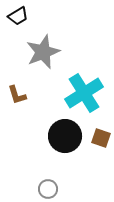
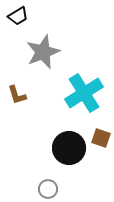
black circle: moved 4 px right, 12 px down
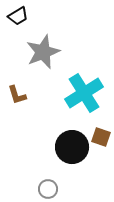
brown square: moved 1 px up
black circle: moved 3 px right, 1 px up
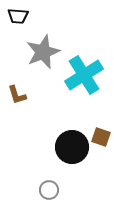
black trapezoid: rotated 35 degrees clockwise
cyan cross: moved 18 px up
gray circle: moved 1 px right, 1 px down
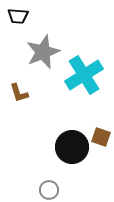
brown L-shape: moved 2 px right, 2 px up
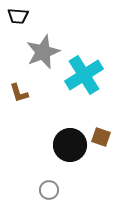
black circle: moved 2 px left, 2 px up
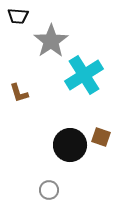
gray star: moved 8 px right, 11 px up; rotated 12 degrees counterclockwise
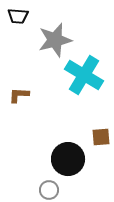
gray star: moved 4 px right, 1 px up; rotated 20 degrees clockwise
cyan cross: rotated 27 degrees counterclockwise
brown L-shape: moved 2 px down; rotated 110 degrees clockwise
brown square: rotated 24 degrees counterclockwise
black circle: moved 2 px left, 14 px down
